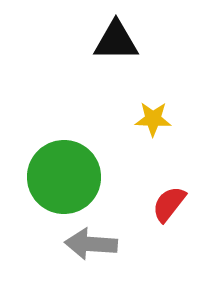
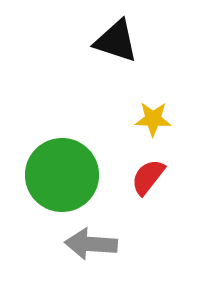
black triangle: rotated 18 degrees clockwise
green circle: moved 2 px left, 2 px up
red semicircle: moved 21 px left, 27 px up
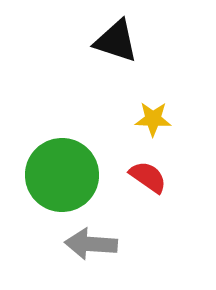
red semicircle: rotated 87 degrees clockwise
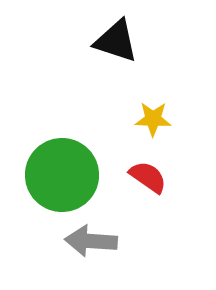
gray arrow: moved 3 px up
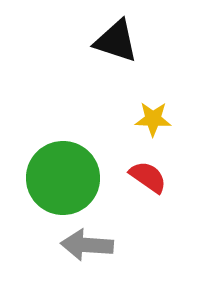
green circle: moved 1 px right, 3 px down
gray arrow: moved 4 px left, 4 px down
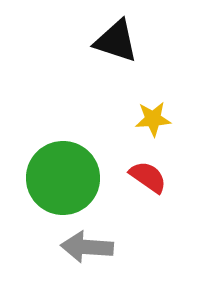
yellow star: rotated 6 degrees counterclockwise
gray arrow: moved 2 px down
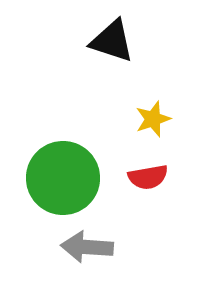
black triangle: moved 4 px left
yellow star: rotated 15 degrees counterclockwise
red semicircle: rotated 135 degrees clockwise
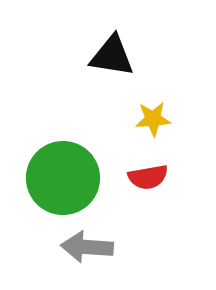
black triangle: moved 15 px down; rotated 9 degrees counterclockwise
yellow star: rotated 15 degrees clockwise
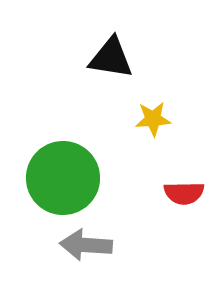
black triangle: moved 1 px left, 2 px down
red semicircle: moved 36 px right, 16 px down; rotated 9 degrees clockwise
gray arrow: moved 1 px left, 2 px up
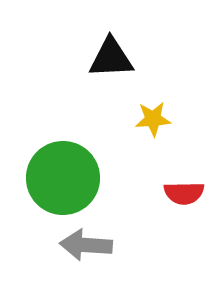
black triangle: rotated 12 degrees counterclockwise
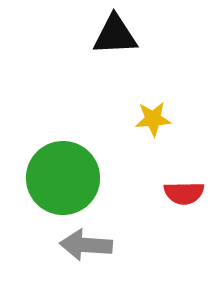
black triangle: moved 4 px right, 23 px up
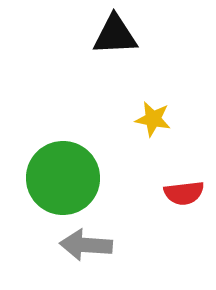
yellow star: rotated 15 degrees clockwise
red semicircle: rotated 6 degrees counterclockwise
